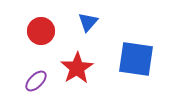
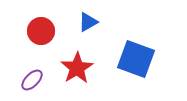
blue triangle: rotated 20 degrees clockwise
blue square: rotated 12 degrees clockwise
purple ellipse: moved 4 px left, 1 px up
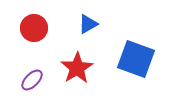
blue triangle: moved 2 px down
red circle: moved 7 px left, 3 px up
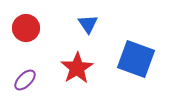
blue triangle: rotated 35 degrees counterclockwise
red circle: moved 8 px left
purple ellipse: moved 7 px left
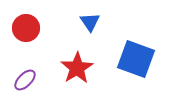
blue triangle: moved 2 px right, 2 px up
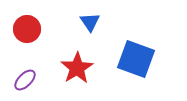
red circle: moved 1 px right, 1 px down
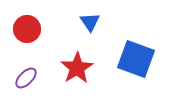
purple ellipse: moved 1 px right, 2 px up
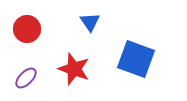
red star: moved 3 px left, 1 px down; rotated 20 degrees counterclockwise
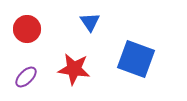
red star: rotated 12 degrees counterclockwise
purple ellipse: moved 1 px up
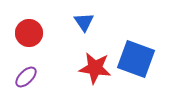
blue triangle: moved 6 px left
red circle: moved 2 px right, 4 px down
red star: moved 21 px right, 1 px up
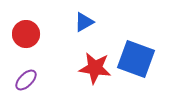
blue triangle: rotated 35 degrees clockwise
red circle: moved 3 px left, 1 px down
purple ellipse: moved 3 px down
